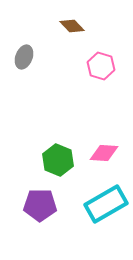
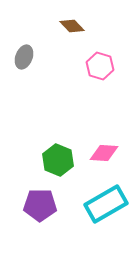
pink hexagon: moved 1 px left
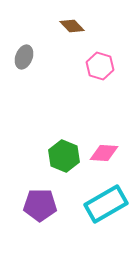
green hexagon: moved 6 px right, 4 px up
